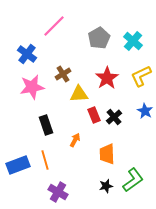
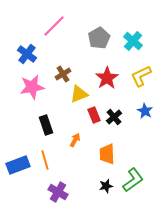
yellow triangle: rotated 18 degrees counterclockwise
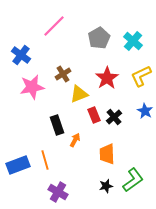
blue cross: moved 6 px left, 1 px down
black rectangle: moved 11 px right
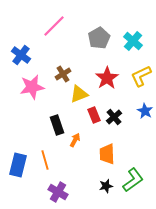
blue rectangle: rotated 55 degrees counterclockwise
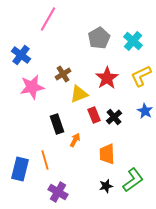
pink line: moved 6 px left, 7 px up; rotated 15 degrees counterclockwise
black rectangle: moved 1 px up
blue rectangle: moved 2 px right, 4 px down
